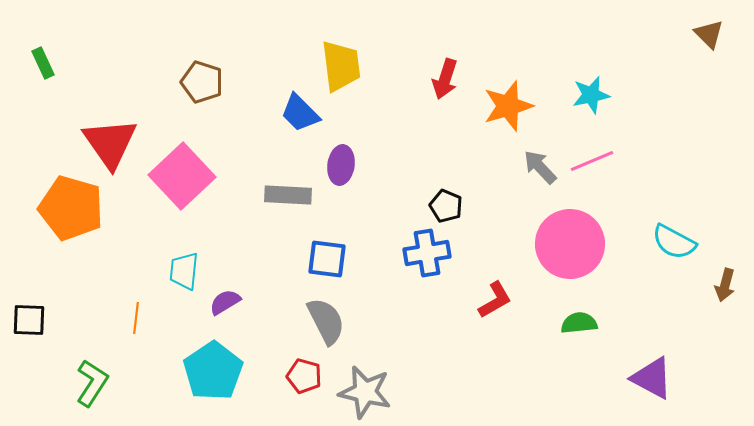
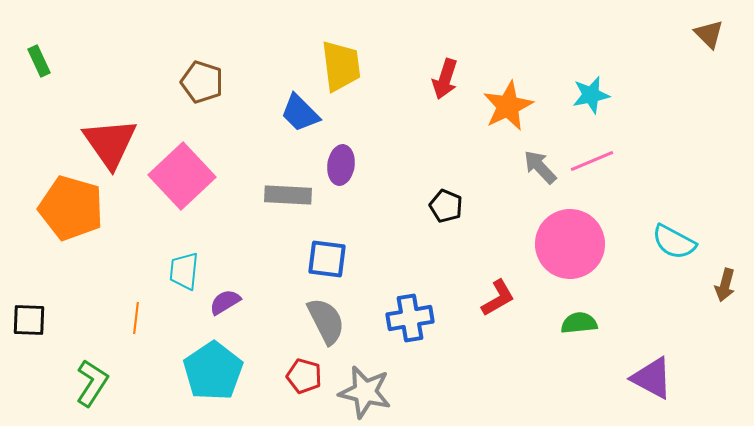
green rectangle: moved 4 px left, 2 px up
orange star: rotated 9 degrees counterclockwise
blue cross: moved 17 px left, 65 px down
red L-shape: moved 3 px right, 2 px up
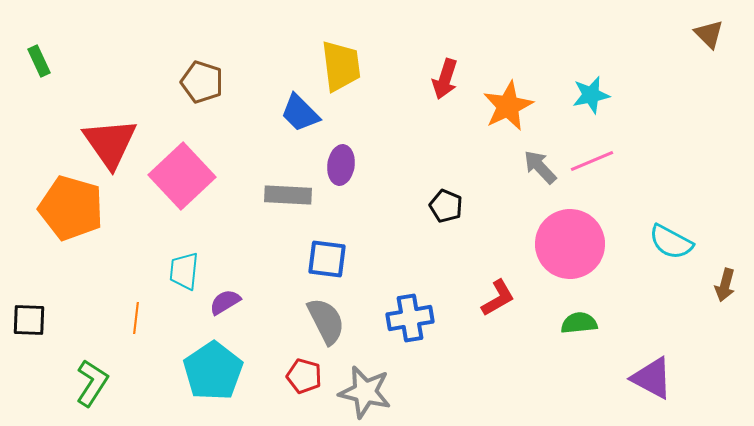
cyan semicircle: moved 3 px left
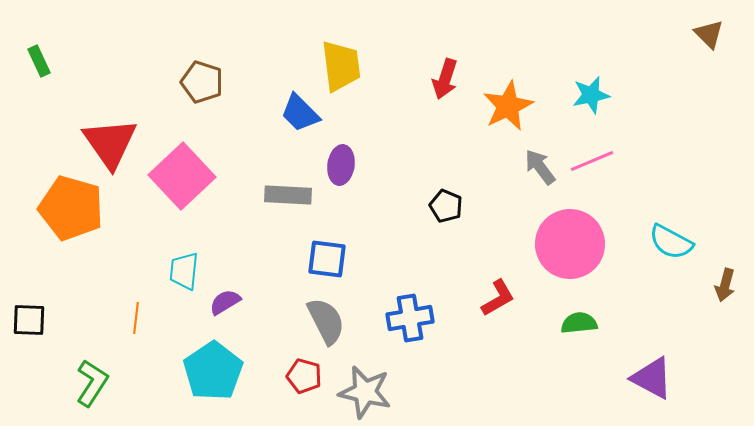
gray arrow: rotated 6 degrees clockwise
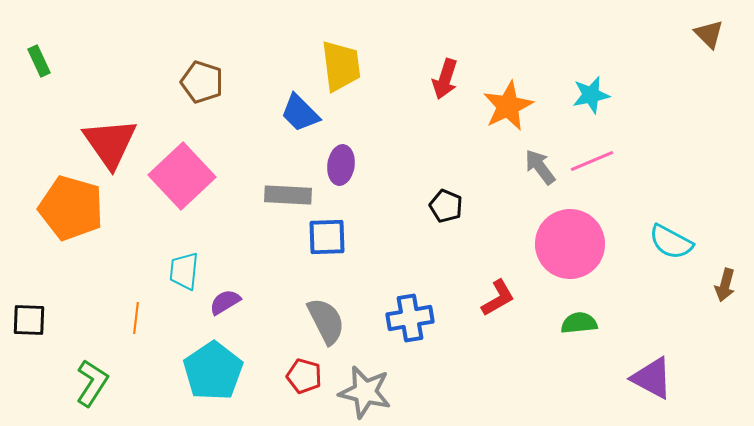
blue square: moved 22 px up; rotated 9 degrees counterclockwise
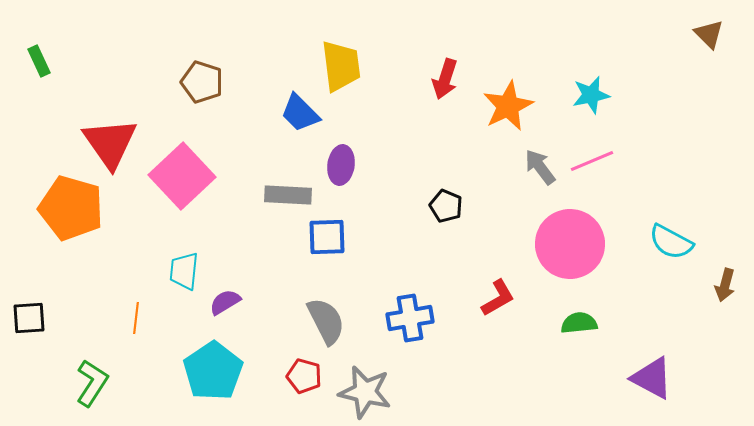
black square: moved 2 px up; rotated 6 degrees counterclockwise
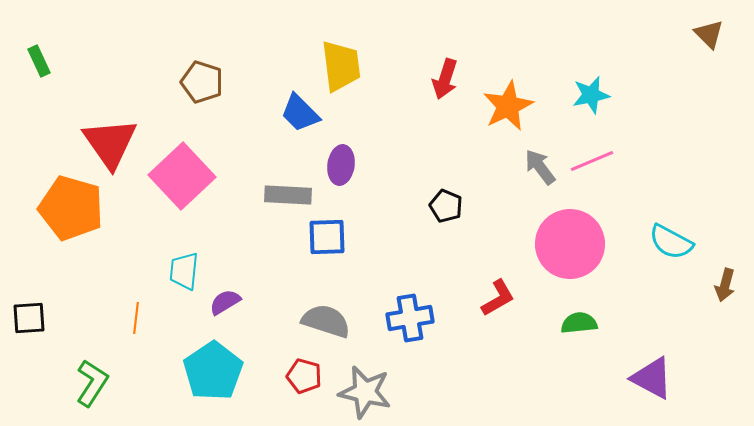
gray semicircle: rotated 45 degrees counterclockwise
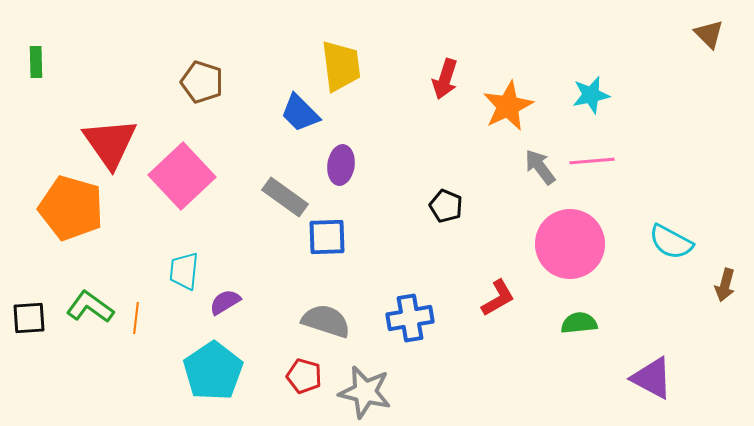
green rectangle: moved 3 px left, 1 px down; rotated 24 degrees clockwise
pink line: rotated 18 degrees clockwise
gray rectangle: moved 3 px left, 2 px down; rotated 33 degrees clockwise
green L-shape: moved 2 px left, 76 px up; rotated 87 degrees counterclockwise
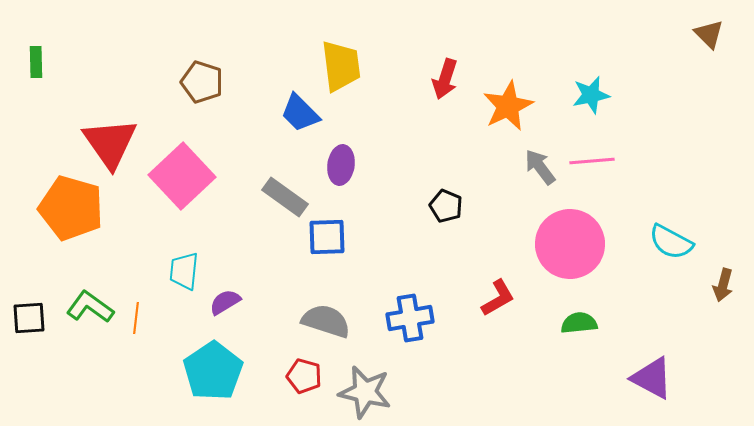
brown arrow: moved 2 px left
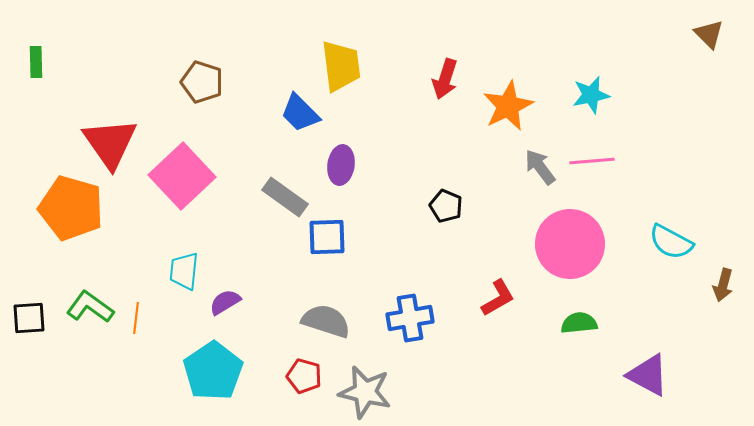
purple triangle: moved 4 px left, 3 px up
